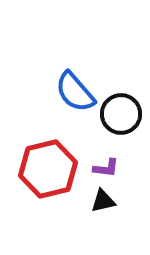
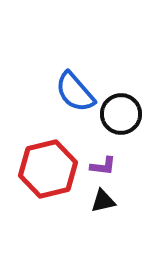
purple L-shape: moved 3 px left, 2 px up
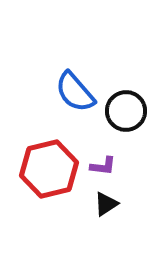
black circle: moved 5 px right, 3 px up
red hexagon: moved 1 px right
black triangle: moved 3 px right, 3 px down; rotated 20 degrees counterclockwise
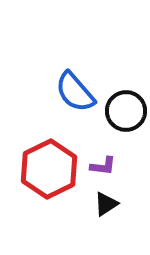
red hexagon: rotated 12 degrees counterclockwise
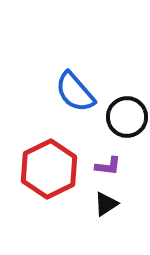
black circle: moved 1 px right, 6 px down
purple L-shape: moved 5 px right
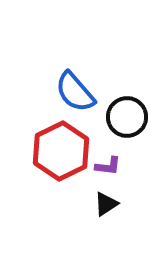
red hexagon: moved 12 px right, 18 px up
